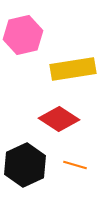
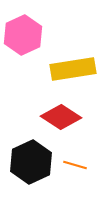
pink hexagon: rotated 12 degrees counterclockwise
red diamond: moved 2 px right, 2 px up
black hexagon: moved 6 px right, 3 px up
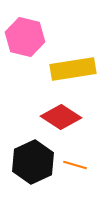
pink hexagon: moved 2 px right, 2 px down; rotated 21 degrees counterclockwise
black hexagon: moved 2 px right
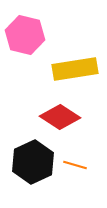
pink hexagon: moved 2 px up
yellow rectangle: moved 2 px right
red diamond: moved 1 px left
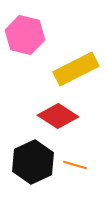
yellow rectangle: moved 1 px right; rotated 18 degrees counterclockwise
red diamond: moved 2 px left, 1 px up
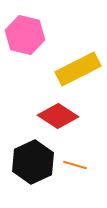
yellow rectangle: moved 2 px right
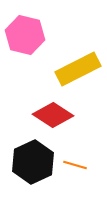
red diamond: moved 5 px left, 1 px up
